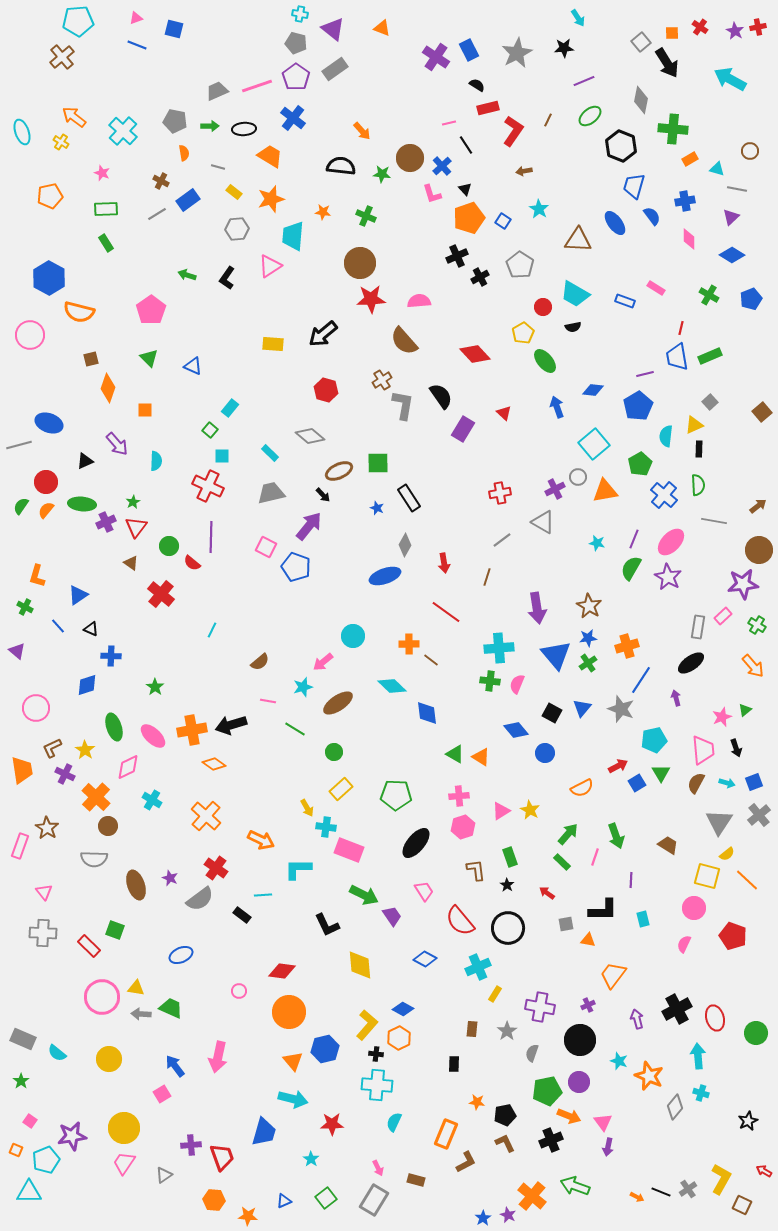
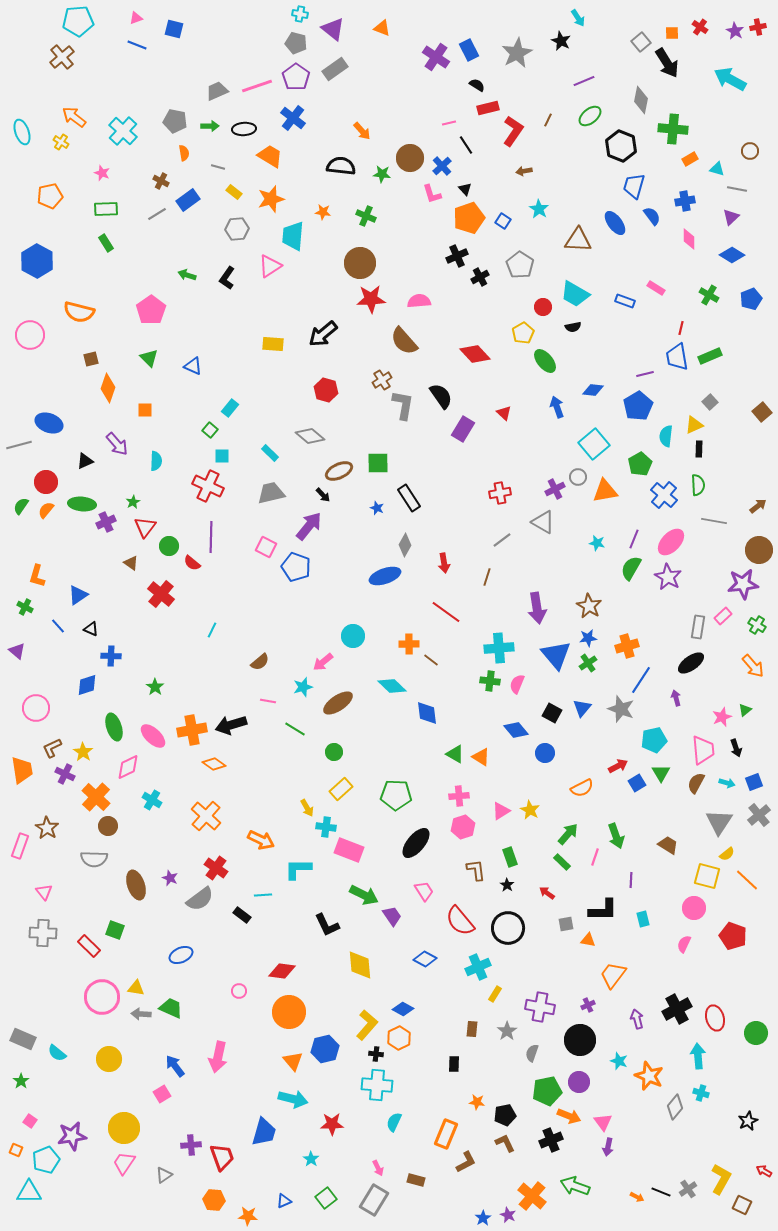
black star at (564, 48): moved 3 px left, 7 px up; rotated 30 degrees clockwise
blue hexagon at (49, 278): moved 12 px left, 17 px up
red triangle at (136, 527): moved 9 px right
yellow star at (85, 750): moved 2 px left, 2 px down
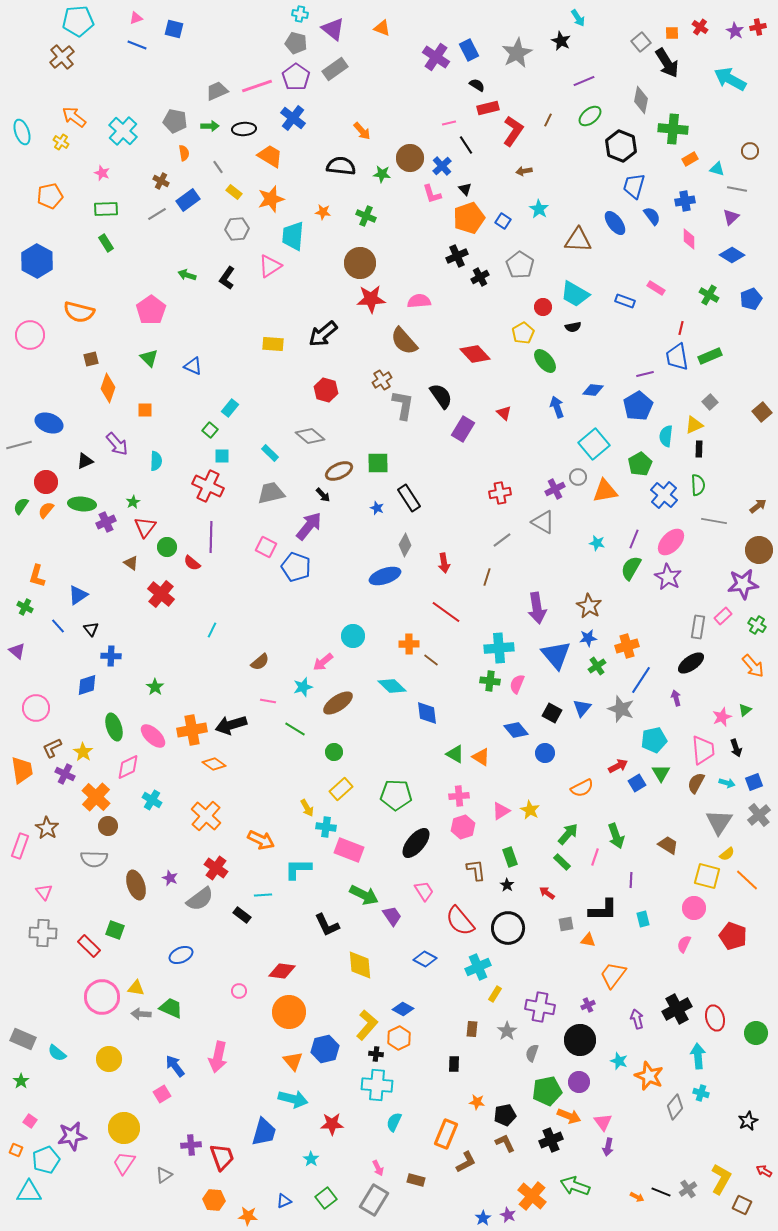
gray line at (218, 167): rotated 40 degrees clockwise
green circle at (169, 546): moved 2 px left, 1 px down
black triangle at (91, 629): rotated 28 degrees clockwise
green cross at (588, 663): moved 9 px right, 3 px down
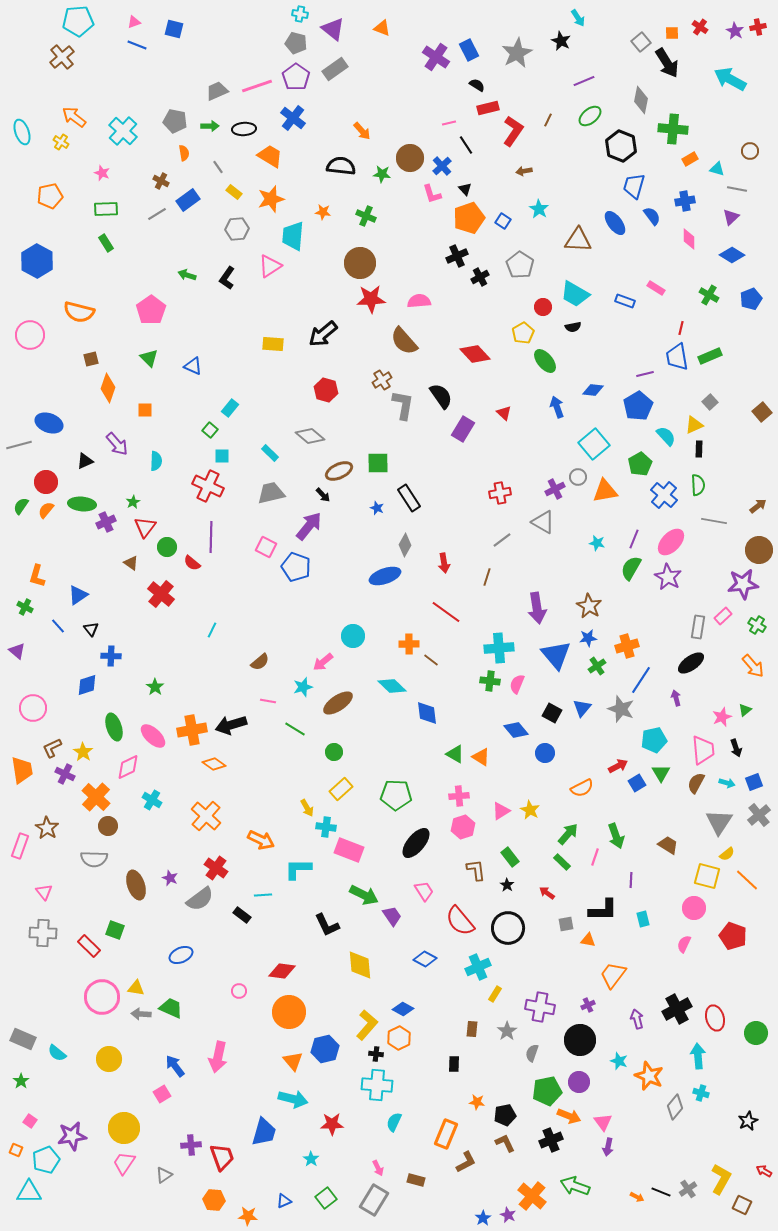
pink triangle at (136, 18): moved 2 px left, 4 px down
cyan semicircle at (666, 436): rotated 130 degrees clockwise
pink circle at (36, 708): moved 3 px left
green rectangle at (510, 857): rotated 18 degrees counterclockwise
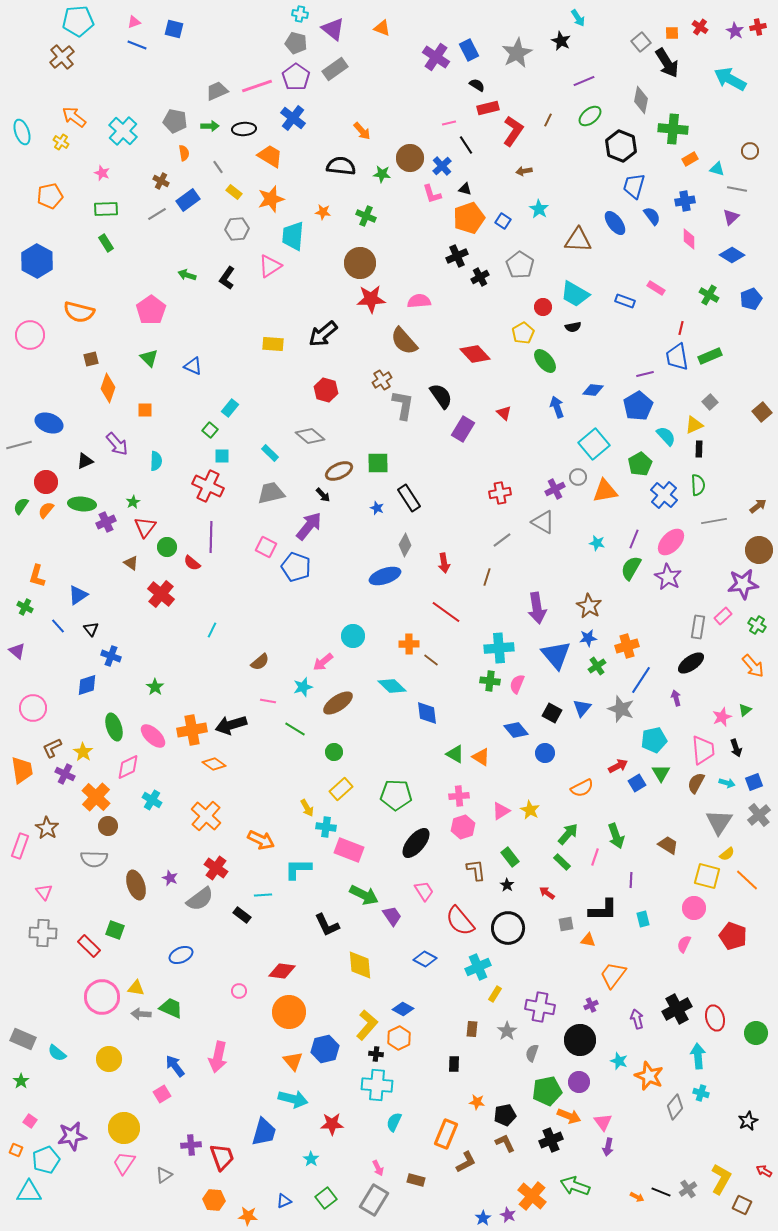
black triangle at (465, 189): rotated 32 degrees counterclockwise
gray line at (714, 521): rotated 20 degrees counterclockwise
blue cross at (111, 656): rotated 18 degrees clockwise
purple cross at (588, 1005): moved 3 px right
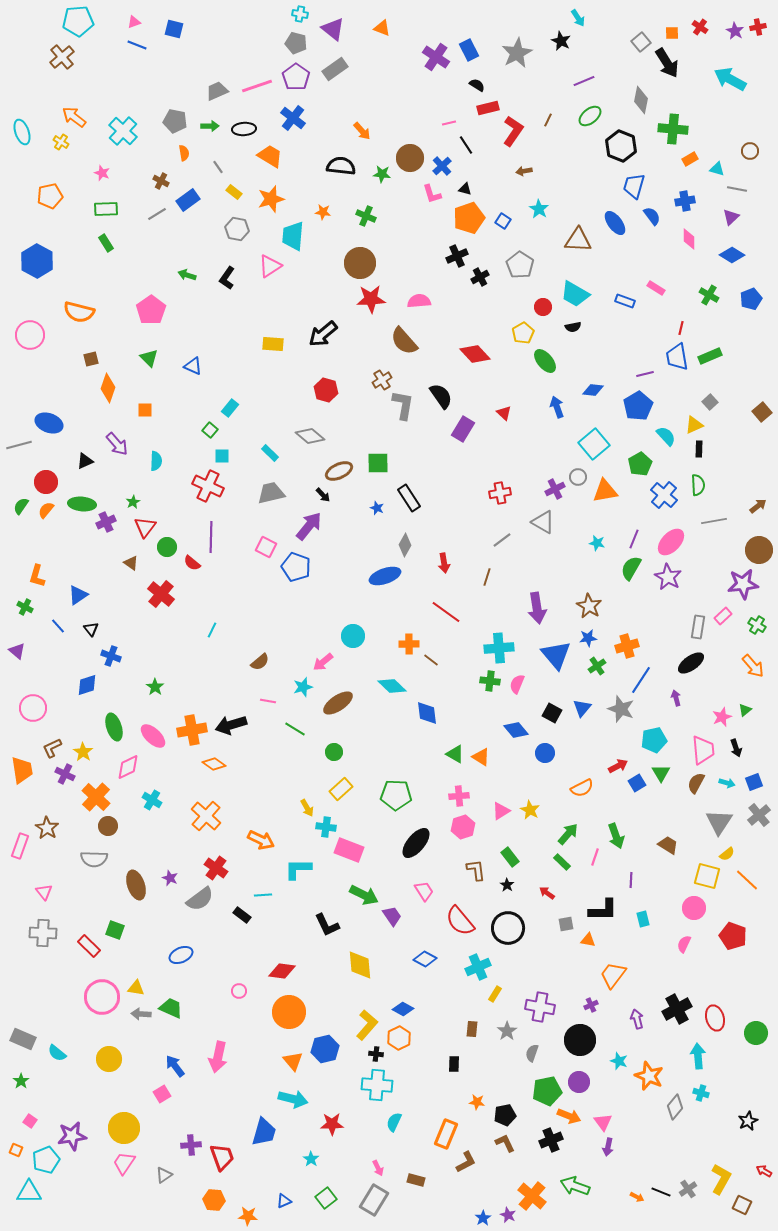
gray hexagon at (237, 229): rotated 15 degrees clockwise
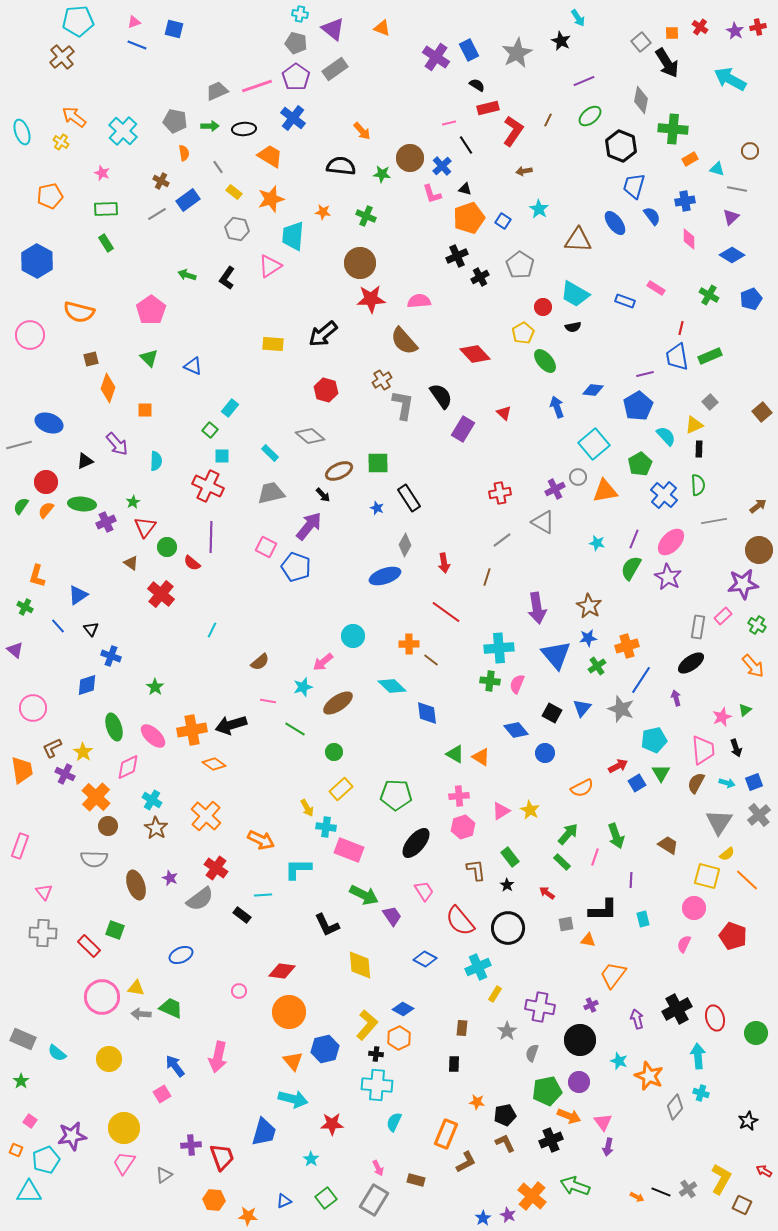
purple triangle at (17, 651): moved 2 px left, 1 px up
brown star at (47, 828): moved 109 px right
brown rectangle at (472, 1029): moved 10 px left, 1 px up
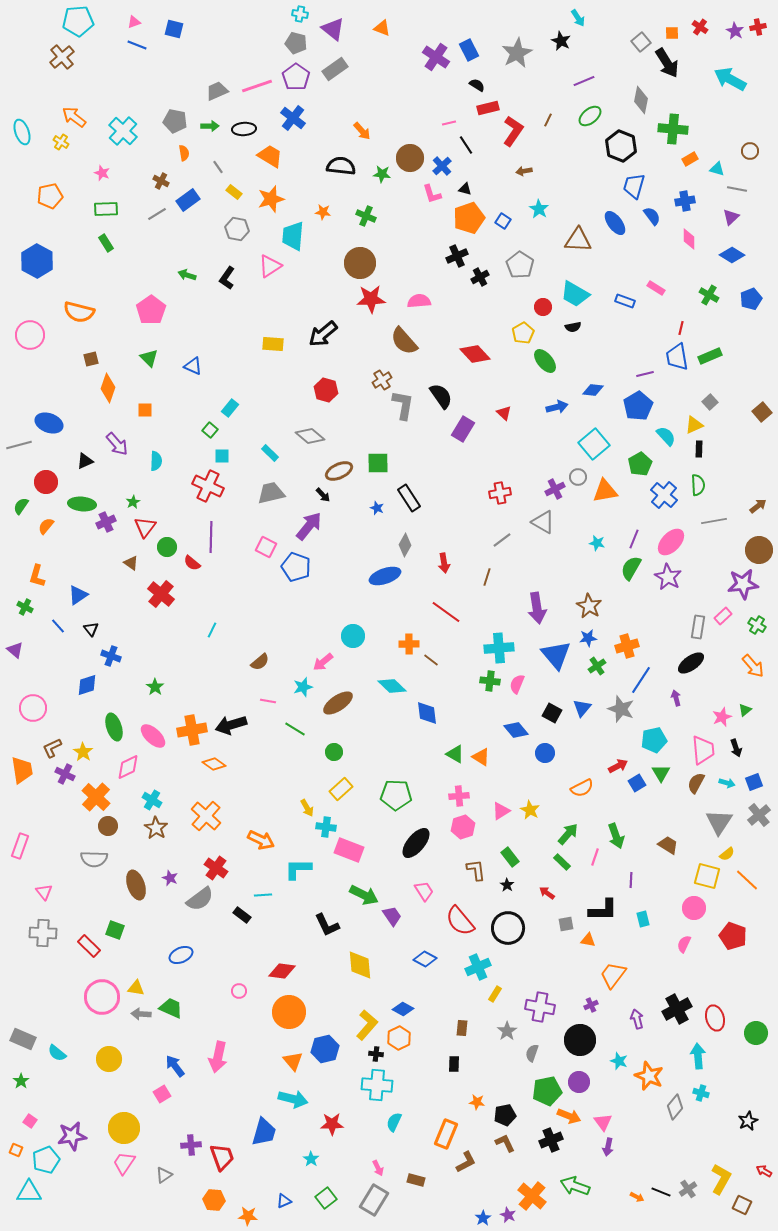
blue arrow at (557, 407): rotated 95 degrees clockwise
orange semicircle at (46, 510): moved 16 px down
